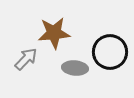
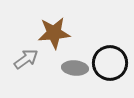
black circle: moved 11 px down
gray arrow: rotated 10 degrees clockwise
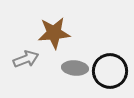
gray arrow: rotated 15 degrees clockwise
black circle: moved 8 px down
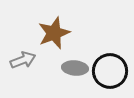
brown star: rotated 16 degrees counterclockwise
gray arrow: moved 3 px left, 1 px down
